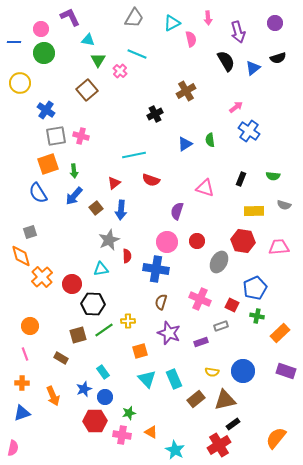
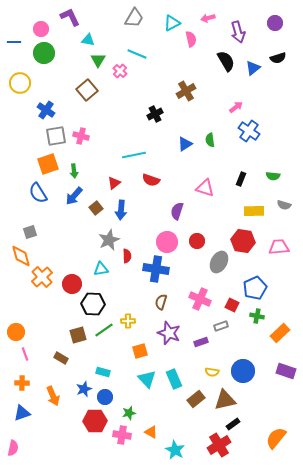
pink arrow at (208, 18): rotated 80 degrees clockwise
orange circle at (30, 326): moved 14 px left, 6 px down
cyan rectangle at (103, 372): rotated 40 degrees counterclockwise
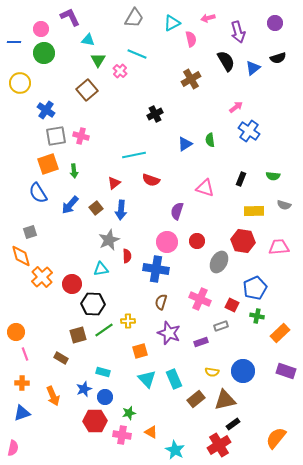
brown cross at (186, 91): moved 5 px right, 12 px up
blue arrow at (74, 196): moved 4 px left, 9 px down
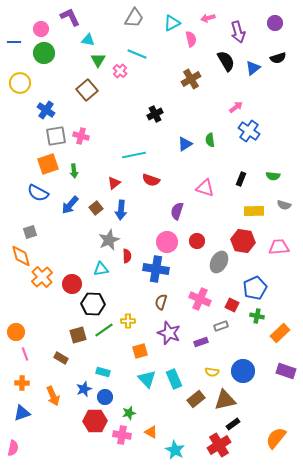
blue semicircle at (38, 193): rotated 30 degrees counterclockwise
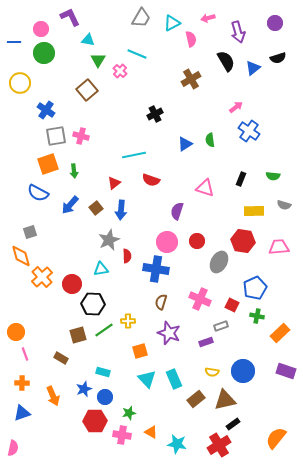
gray trapezoid at (134, 18): moved 7 px right
purple rectangle at (201, 342): moved 5 px right
cyan star at (175, 450): moved 2 px right, 6 px up; rotated 18 degrees counterclockwise
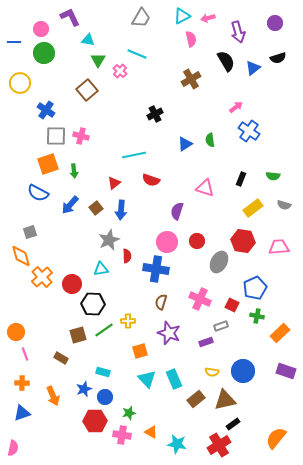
cyan triangle at (172, 23): moved 10 px right, 7 px up
gray square at (56, 136): rotated 10 degrees clockwise
yellow rectangle at (254, 211): moved 1 px left, 3 px up; rotated 36 degrees counterclockwise
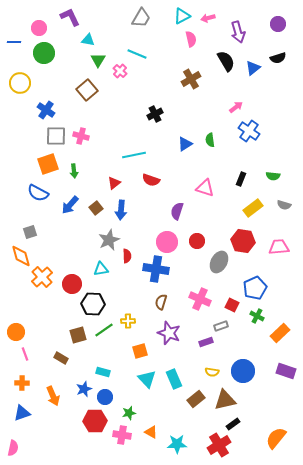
purple circle at (275, 23): moved 3 px right, 1 px down
pink circle at (41, 29): moved 2 px left, 1 px up
green cross at (257, 316): rotated 16 degrees clockwise
cyan star at (177, 444): rotated 12 degrees counterclockwise
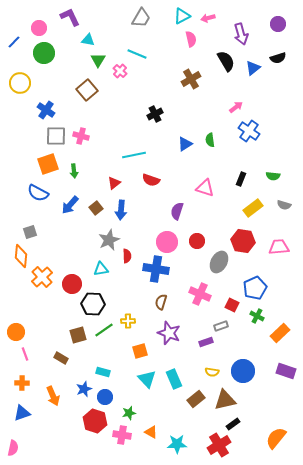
purple arrow at (238, 32): moved 3 px right, 2 px down
blue line at (14, 42): rotated 48 degrees counterclockwise
orange diamond at (21, 256): rotated 20 degrees clockwise
pink cross at (200, 299): moved 5 px up
red hexagon at (95, 421): rotated 20 degrees clockwise
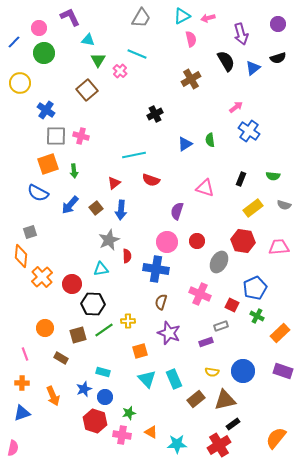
orange circle at (16, 332): moved 29 px right, 4 px up
purple rectangle at (286, 371): moved 3 px left
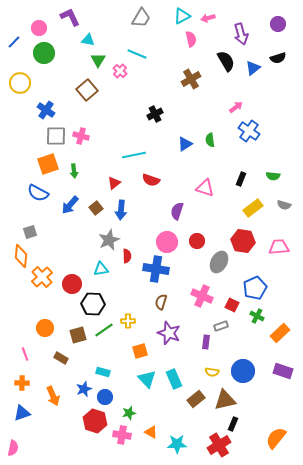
pink cross at (200, 294): moved 2 px right, 2 px down
purple rectangle at (206, 342): rotated 64 degrees counterclockwise
black rectangle at (233, 424): rotated 32 degrees counterclockwise
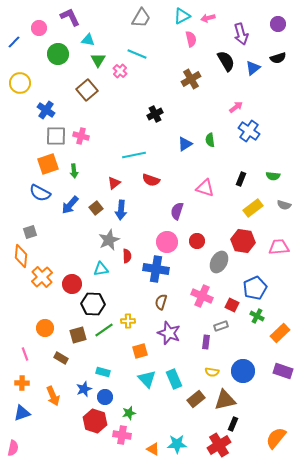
green circle at (44, 53): moved 14 px right, 1 px down
blue semicircle at (38, 193): moved 2 px right
orange triangle at (151, 432): moved 2 px right, 17 px down
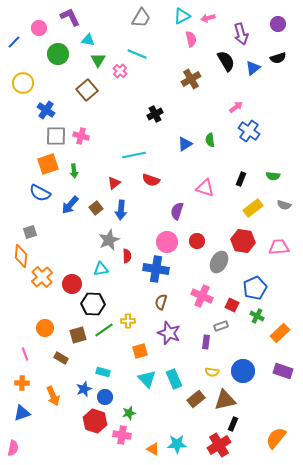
yellow circle at (20, 83): moved 3 px right
